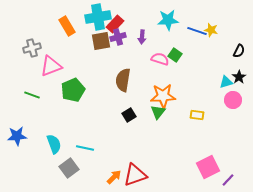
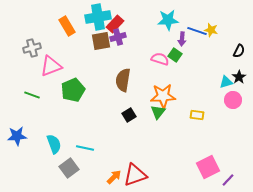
purple arrow: moved 40 px right, 2 px down
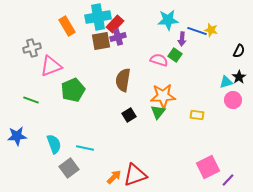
pink semicircle: moved 1 px left, 1 px down
green line: moved 1 px left, 5 px down
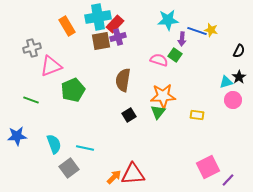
red triangle: moved 2 px left, 1 px up; rotated 15 degrees clockwise
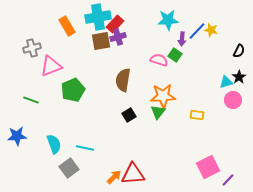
blue line: rotated 66 degrees counterclockwise
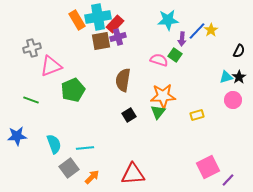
orange rectangle: moved 10 px right, 6 px up
yellow star: rotated 24 degrees clockwise
cyan triangle: moved 5 px up
yellow rectangle: rotated 24 degrees counterclockwise
cyan line: rotated 18 degrees counterclockwise
orange arrow: moved 22 px left
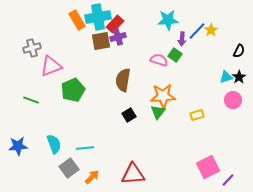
blue star: moved 1 px right, 10 px down
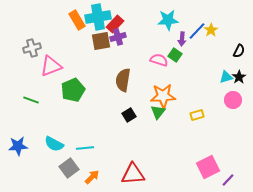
cyan semicircle: rotated 138 degrees clockwise
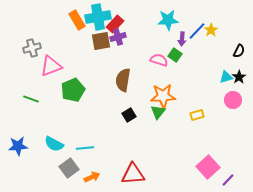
green line: moved 1 px up
pink square: rotated 15 degrees counterclockwise
orange arrow: rotated 21 degrees clockwise
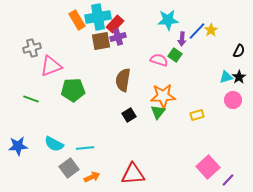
green pentagon: rotated 20 degrees clockwise
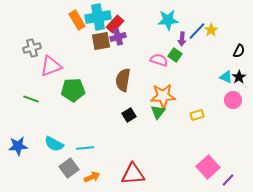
cyan triangle: rotated 40 degrees clockwise
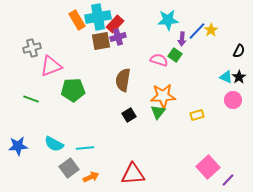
orange arrow: moved 1 px left
